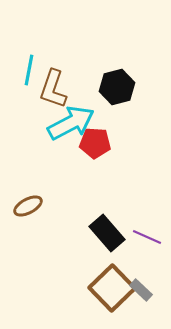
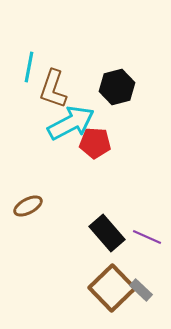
cyan line: moved 3 px up
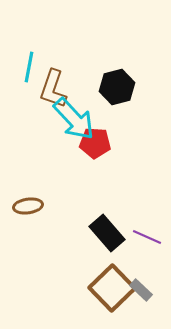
cyan arrow: moved 3 px right, 4 px up; rotated 75 degrees clockwise
brown ellipse: rotated 20 degrees clockwise
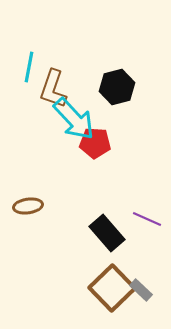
purple line: moved 18 px up
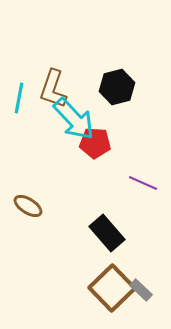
cyan line: moved 10 px left, 31 px down
brown ellipse: rotated 40 degrees clockwise
purple line: moved 4 px left, 36 px up
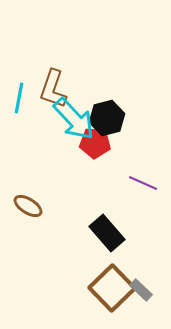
black hexagon: moved 10 px left, 31 px down
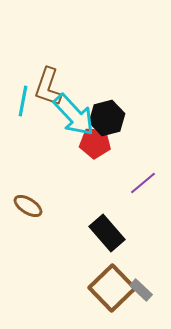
brown L-shape: moved 5 px left, 2 px up
cyan line: moved 4 px right, 3 px down
cyan arrow: moved 4 px up
purple line: rotated 64 degrees counterclockwise
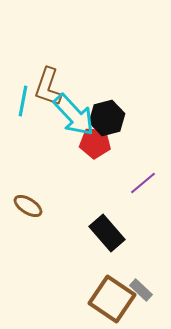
brown square: moved 11 px down; rotated 12 degrees counterclockwise
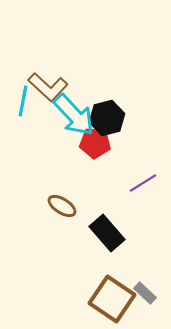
brown L-shape: rotated 66 degrees counterclockwise
purple line: rotated 8 degrees clockwise
brown ellipse: moved 34 px right
gray rectangle: moved 4 px right, 3 px down
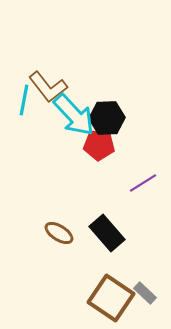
brown L-shape: rotated 9 degrees clockwise
cyan line: moved 1 px right, 1 px up
black hexagon: rotated 12 degrees clockwise
red pentagon: moved 4 px right, 2 px down
brown ellipse: moved 3 px left, 27 px down
brown square: moved 1 px left, 1 px up
